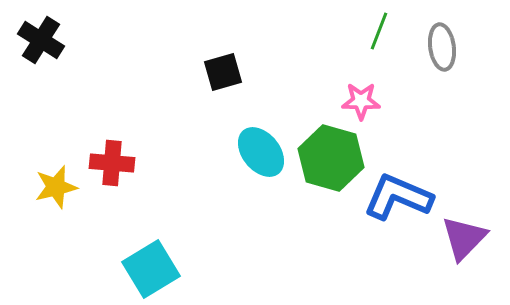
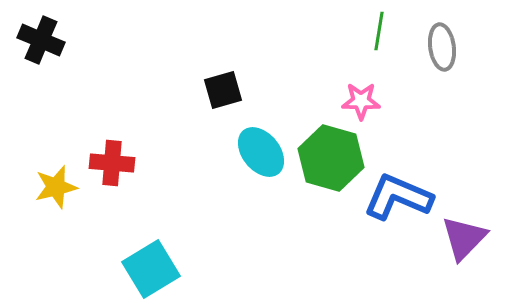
green line: rotated 12 degrees counterclockwise
black cross: rotated 9 degrees counterclockwise
black square: moved 18 px down
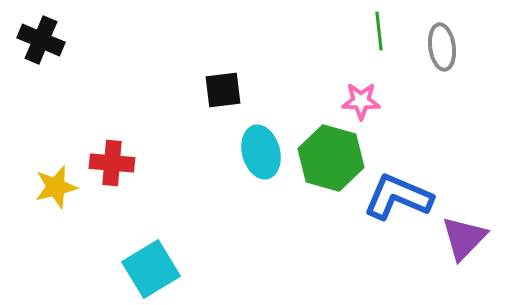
green line: rotated 15 degrees counterclockwise
black square: rotated 9 degrees clockwise
cyan ellipse: rotated 24 degrees clockwise
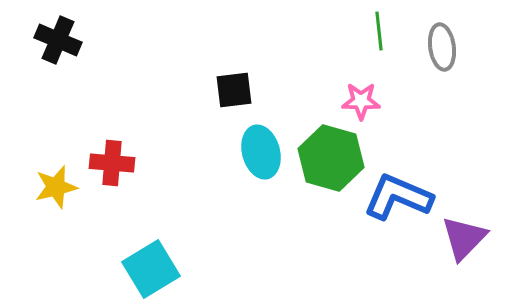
black cross: moved 17 px right
black square: moved 11 px right
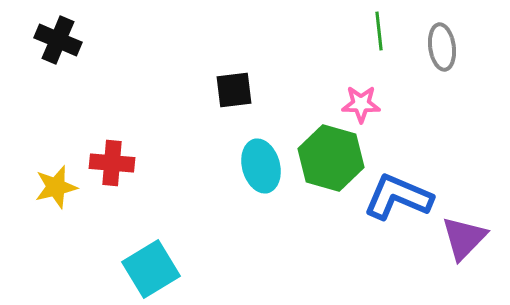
pink star: moved 3 px down
cyan ellipse: moved 14 px down
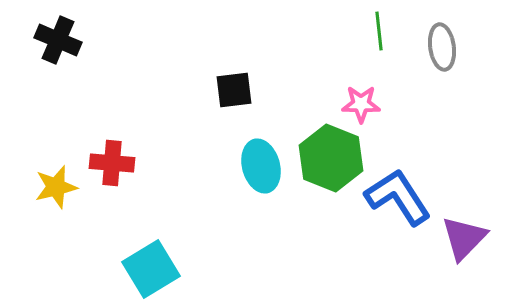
green hexagon: rotated 6 degrees clockwise
blue L-shape: rotated 34 degrees clockwise
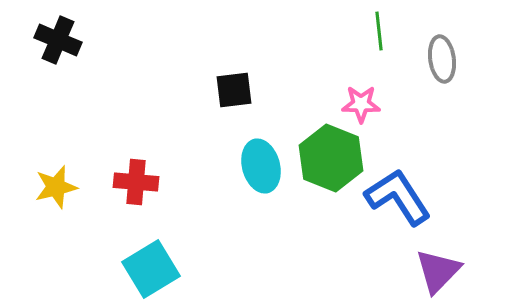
gray ellipse: moved 12 px down
red cross: moved 24 px right, 19 px down
purple triangle: moved 26 px left, 33 px down
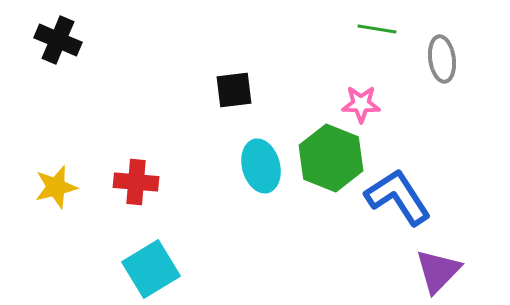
green line: moved 2 px left, 2 px up; rotated 75 degrees counterclockwise
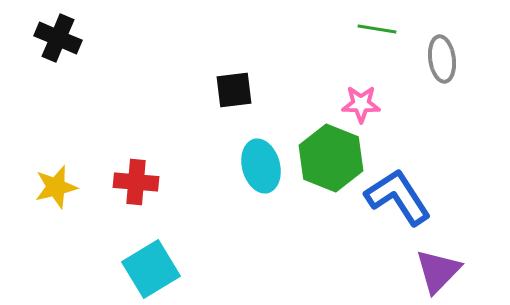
black cross: moved 2 px up
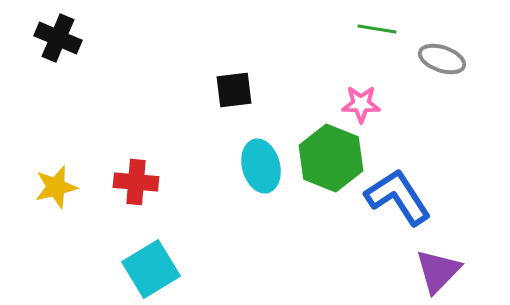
gray ellipse: rotated 63 degrees counterclockwise
